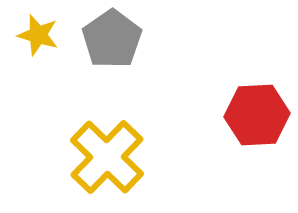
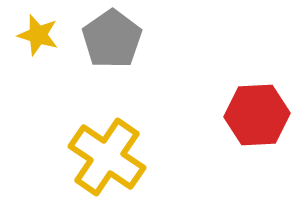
yellow cross: rotated 10 degrees counterclockwise
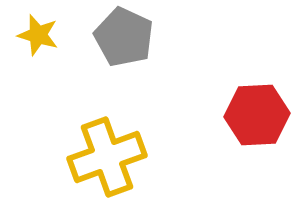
gray pentagon: moved 12 px right, 2 px up; rotated 12 degrees counterclockwise
yellow cross: rotated 36 degrees clockwise
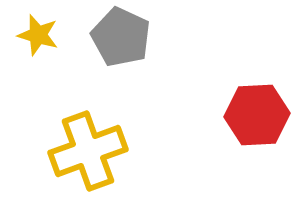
gray pentagon: moved 3 px left
yellow cross: moved 19 px left, 6 px up
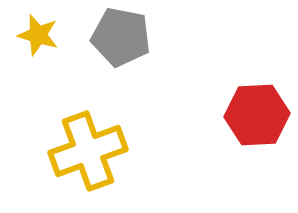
gray pentagon: rotated 14 degrees counterclockwise
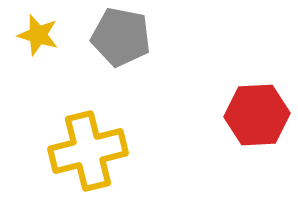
yellow cross: rotated 6 degrees clockwise
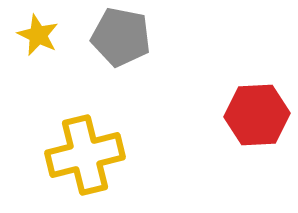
yellow star: rotated 9 degrees clockwise
yellow cross: moved 3 px left, 4 px down
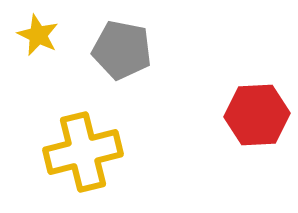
gray pentagon: moved 1 px right, 13 px down
yellow cross: moved 2 px left, 3 px up
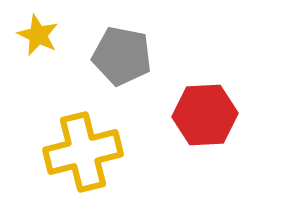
gray pentagon: moved 6 px down
red hexagon: moved 52 px left
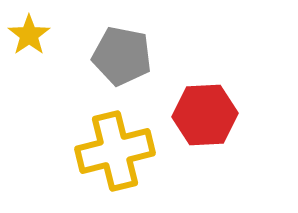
yellow star: moved 9 px left; rotated 12 degrees clockwise
yellow cross: moved 32 px right, 1 px up
